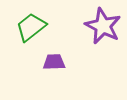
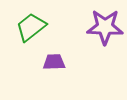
purple star: moved 2 px right, 1 px down; rotated 24 degrees counterclockwise
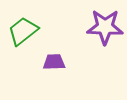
green trapezoid: moved 8 px left, 4 px down
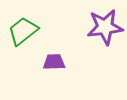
purple star: rotated 9 degrees counterclockwise
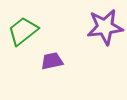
purple trapezoid: moved 2 px left, 1 px up; rotated 10 degrees counterclockwise
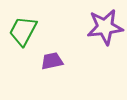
green trapezoid: rotated 24 degrees counterclockwise
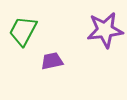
purple star: moved 3 px down
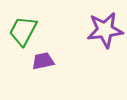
purple trapezoid: moved 9 px left
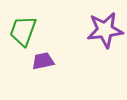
green trapezoid: rotated 8 degrees counterclockwise
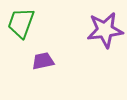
green trapezoid: moved 2 px left, 8 px up
